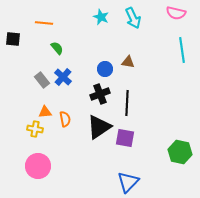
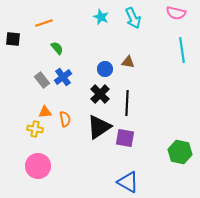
orange line: rotated 24 degrees counterclockwise
blue cross: rotated 12 degrees clockwise
black cross: rotated 24 degrees counterclockwise
blue triangle: rotated 45 degrees counterclockwise
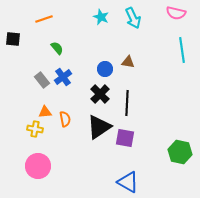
orange line: moved 4 px up
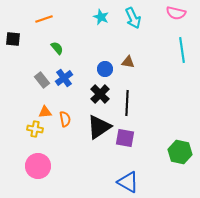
blue cross: moved 1 px right, 1 px down
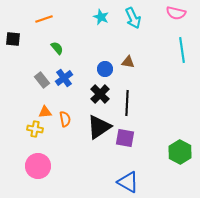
green hexagon: rotated 15 degrees clockwise
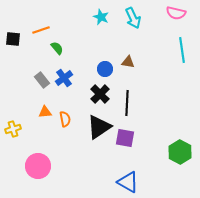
orange line: moved 3 px left, 11 px down
yellow cross: moved 22 px left; rotated 28 degrees counterclockwise
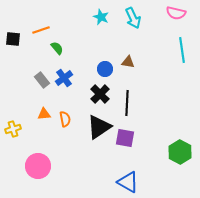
orange triangle: moved 1 px left, 2 px down
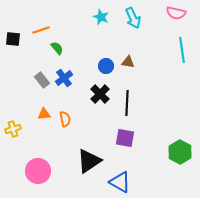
blue circle: moved 1 px right, 3 px up
black triangle: moved 10 px left, 34 px down
pink circle: moved 5 px down
blue triangle: moved 8 px left
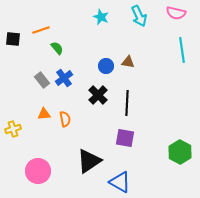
cyan arrow: moved 6 px right, 2 px up
black cross: moved 2 px left, 1 px down
